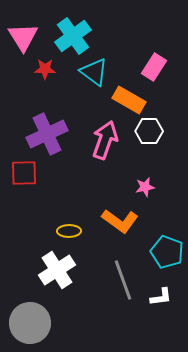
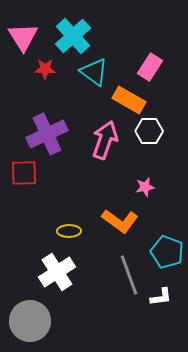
cyan cross: rotated 6 degrees counterclockwise
pink rectangle: moved 4 px left
white cross: moved 2 px down
gray line: moved 6 px right, 5 px up
gray circle: moved 2 px up
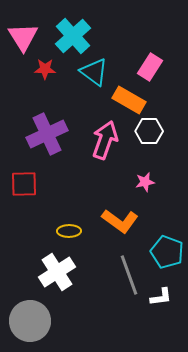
red square: moved 11 px down
pink star: moved 5 px up
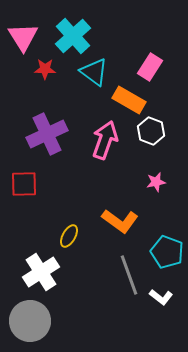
white hexagon: moved 2 px right; rotated 20 degrees clockwise
pink star: moved 11 px right
yellow ellipse: moved 5 px down; rotated 60 degrees counterclockwise
white cross: moved 16 px left
white L-shape: rotated 45 degrees clockwise
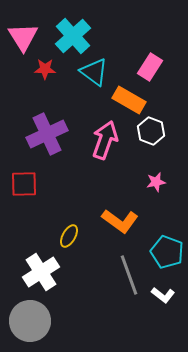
white L-shape: moved 2 px right, 2 px up
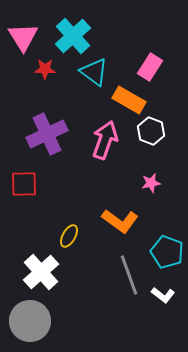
pink star: moved 5 px left, 1 px down
white cross: rotated 9 degrees counterclockwise
